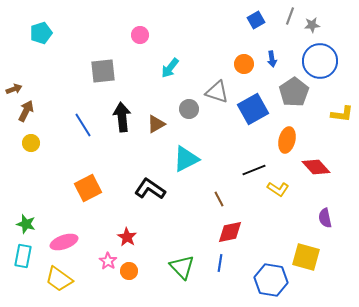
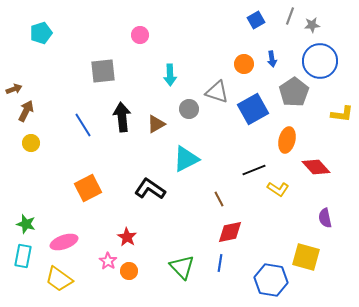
cyan arrow at (170, 68): moved 7 px down; rotated 40 degrees counterclockwise
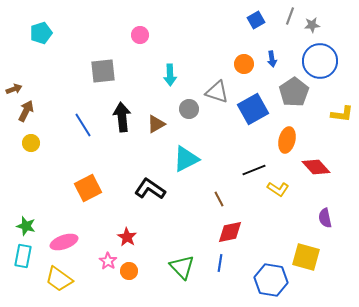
green star at (26, 224): moved 2 px down
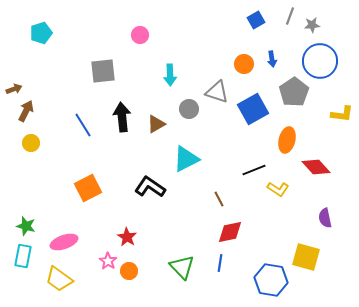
black L-shape at (150, 189): moved 2 px up
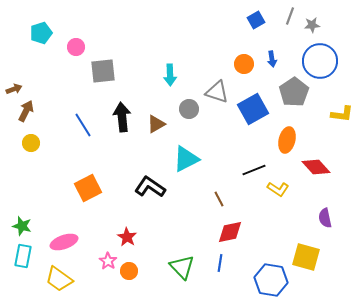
pink circle at (140, 35): moved 64 px left, 12 px down
green star at (26, 226): moved 4 px left
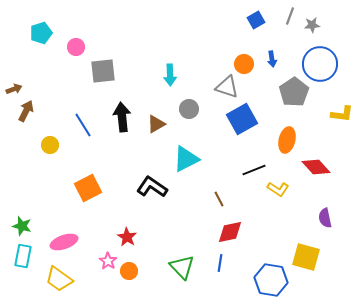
blue circle at (320, 61): moved 3 px down
gray triangle at (217, 92): moved 10 px right, 5 px up
blue square at (253, 109): moved 11 px left, 10 px down
yellow circle at (31, 143): moved 19 px right, 2 px down
black L-shape at (150, 187): moved 2 px right
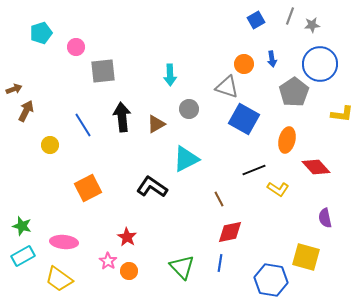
blue square at (242, 119): moved 2 px right; rotated 32 degrees counterclockwise
pink ellipse at (64, 242): rotated 24 degrees clockwise
cyan rectangle at (23, 256): rotated 50 degrees clockwise
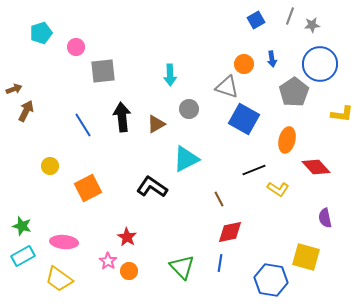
yellow circle at (50, 145): moved 21 px down
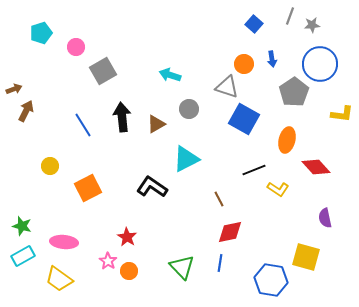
blue square at (256, 20): moved 2 px left, 4 px down; rotated 18 degrees counterclockwise
gray square at (103, 71): rotated 24 degrees counterclockwise
cyan arrow at (170, 75): rotated 110 degrees clockwise
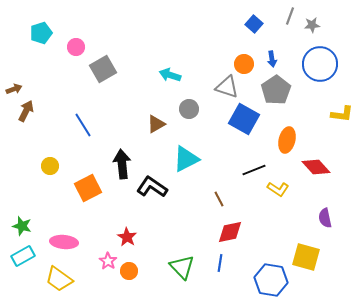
gray square at (103, 71): moved 2 px up
gray pentagon at (294, 92): moved 18 px left, 2 px up
black arrow at (122, 117): moved 47 px down
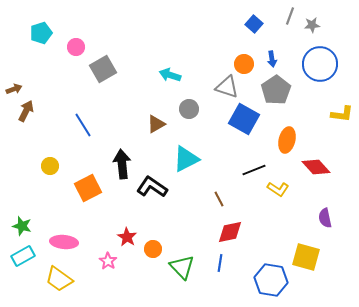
orange circle at (129, 271): moved 24 px right, 22 px up
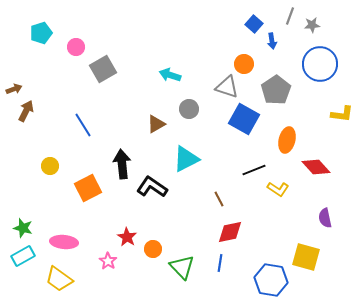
blue arrow at (272, 59): moved 18 px up
green star at (22, 226): moved 1 px right, 2 px down
